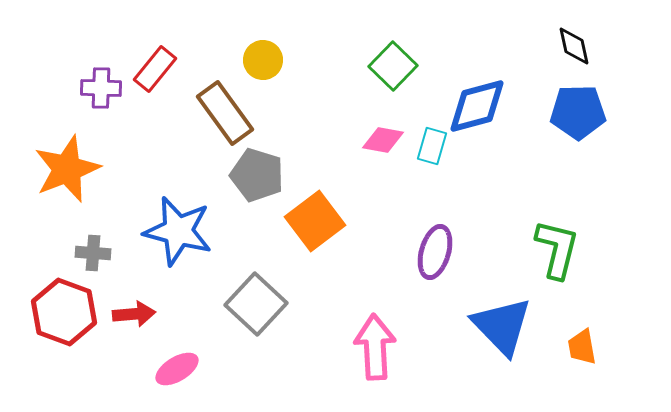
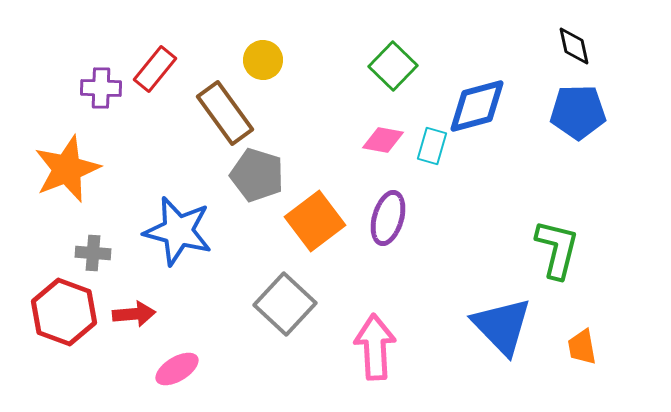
purple ellipse: moved 47 px left, 34 px up
gray square: moved 29 px right
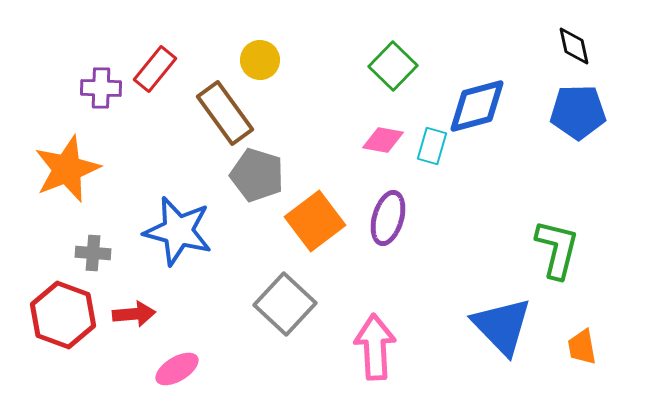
yellow circle: moved 3 px left
red hexagon: moved 1 px left, 3 px down
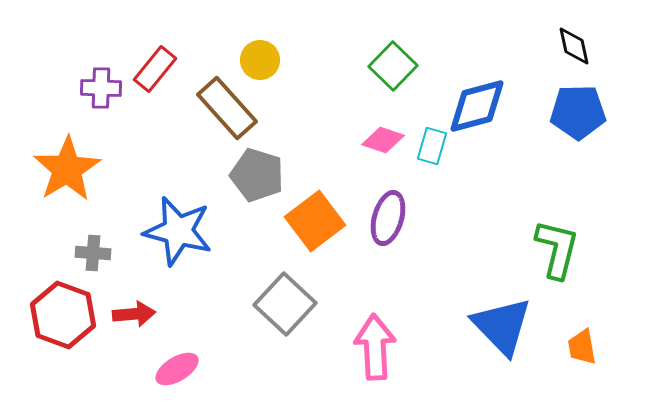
brown rectangle: moved 2 px right, 5 px up; rotated 6 degrees counterclockwise
pink diamond: rotated 9 degrees clockwise
orange star: rotated 10 degrees counterclockwise
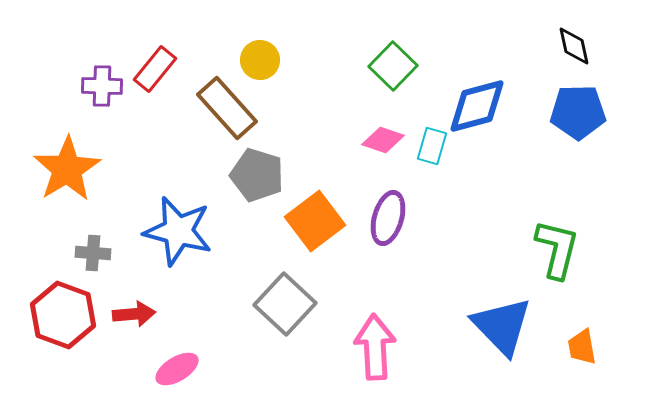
purple cross: moved 1 px right, 2 px up
